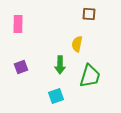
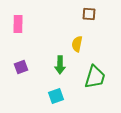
green trapezoid: moved 5 px right, 1 px down
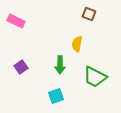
brown square: rotated 16 degrees clockwise
pink rectangle: moved 2 px left, 3 px up; rotated 66 degrees counterclockwise
purple square: rotated 16 degrees counterclockwise
green trapezoid: rotated 100 degrees clockwise
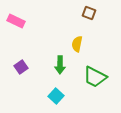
brown square: moved 1 px up
cyan square: rotated 28 degrees counterclockwise
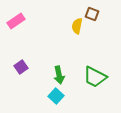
brown square: moved 3 px right, 1 px down
pink rectangle: rotated 60 degrees counterclockwise
yellow semicircle: moved 18 px up
green arrow: moved 1 px left, 10 px down; rotated 12 degrees counterclockwise
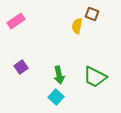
cyan square: moved 1 px down
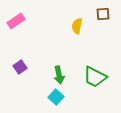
brown square: moved 11 px right; rotated 24 degrees counterclockwise
purple square: moved 1 px left
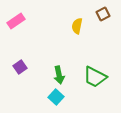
brown square: rotated 24 degrees counterclockwise
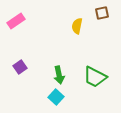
brown square: moved 1 px left, 1 px up; rotated 16 degrees clockwise
